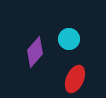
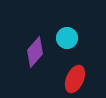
cyan circle: moved 2 px left, 1 px up
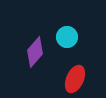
cyan circle: moved 1 px up
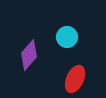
purple diamond: moved 6 px left, 3 px down
